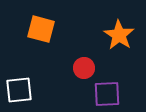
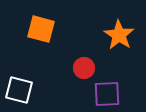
white square: rotated 20 degrees clockwise
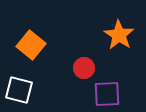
orange square: moved 10 px left, 16 px down; rotated 24 degrees clockwise
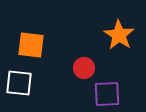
orange square: rotated 32 degrees counterclockwise
white square: moved 7 px up; rotated 8 degrees counterclockwise
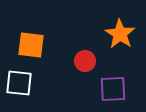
orange star: moved 1 px right, 1 px up
red circle: moved 1 px right, 7 px up
purple square: moved 6 px right, 5 px up
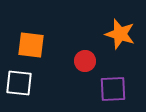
orange star: rotated 16 degrees counterclockwise
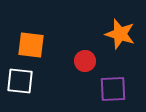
white square: moved 1 px right, 2 px up
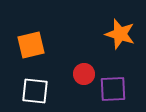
orange square: rotated 20 degrees counterclockwise
red circle: moved 1 px left, 13 px down
white square: moved 15 px right, 10 px down
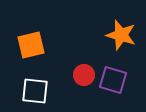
orange star: moved 1 px right, 1 px down
red circle: moved 1 px down
purple square: moved 9 px up; rotated 20 degrees clockwise
